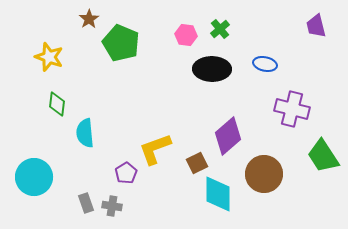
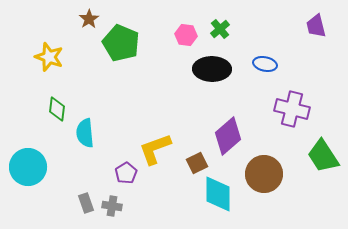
green diamond: moved 5 px down
cyan circle: moved 6 px left, 10 px up
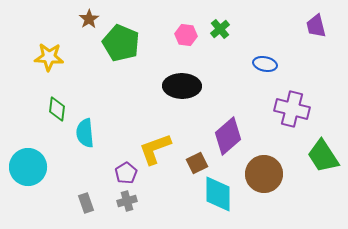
yellow star: rotated 16 degrees counterclockwise
black ellipse: moved 30 px left, 17 px down
gray cross: moved 15 px right, 5 px up; rotated 24 degrees counterclockwise
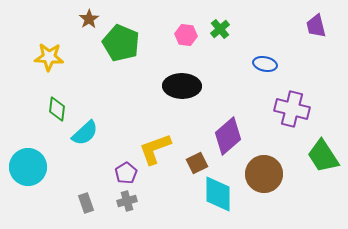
cyan semicircle: rotated 128 degrees counterclockwise
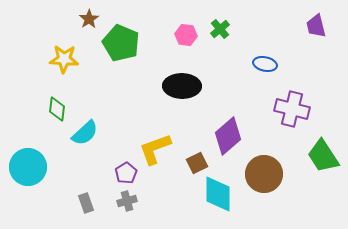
yellow star: moved 15 px right, 2 px down
